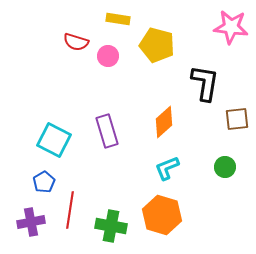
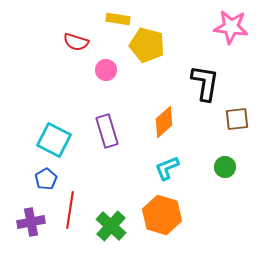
yellow pentagon: moved 10 px left
pink circle: moved 2 px left, 14 px down
blue pentagon: moved 2 px right, 3 px up
green cross: rotated 32 degrees clockwise
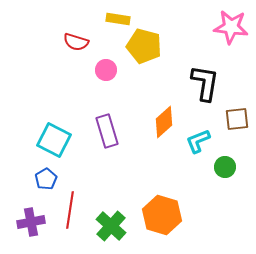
yellow pentagon: moved 3 px left, 1 px down
cyan L-shape: moved 31 px right, 27 px up
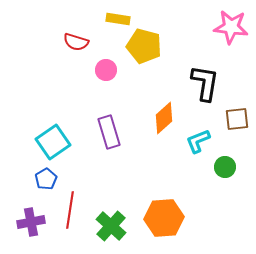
orange diamond: moved 4 px up
purple rectangle: moved 2 px right, 1 px down
cyan square: moved 1 px left, 2 px down; rotated 28 degrees clockwise
orange hexagon: moved 2 px right, 3 px down; rotated 21 degrees counterclockwise
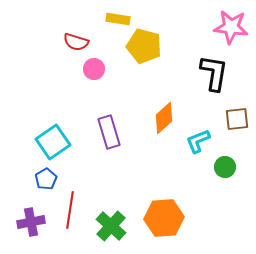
pink circle: moved 12 px left, 1 px up
black L-shape: moved 9 px right, 10 px up
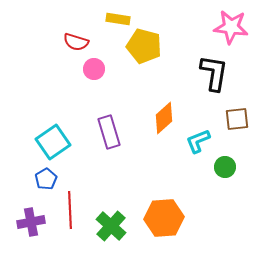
red line: rotated 12 degrees counterclockwise
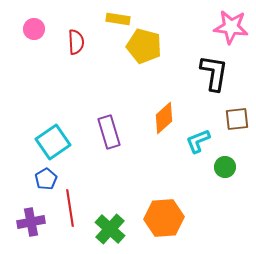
red semicircle: rotated 110 degrees counterclockwise
pink circle: moved 60 px left, 40 px up
red line: moved 2 px up; rotated 6 degrees counterclockwise
green cross: moved 1 px left, 3 px down
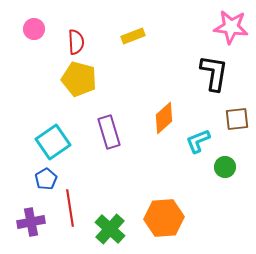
yellow rectangle: moved 15 px right, 17 px down; rotated 30 degrees counterclockwise
yellow pentagon: moved 65 px left, 33 px down
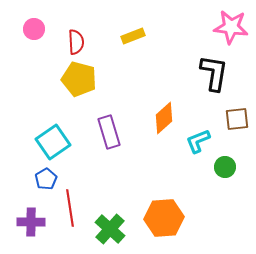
purple cross: rotated 12 degrees clockwise
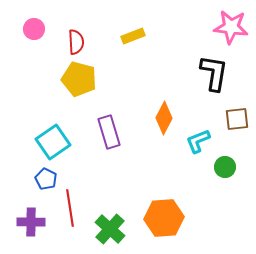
orange diamond: rotated 20 degrees counterclockwise
blue pentagon: rotated 15 degrees counterclockwise
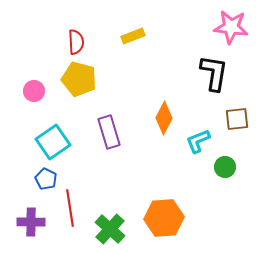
pink circle: moved 62 px down
